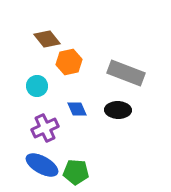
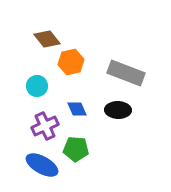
orange hexagon: moved 2 px right
purple cross: moved 2 px up
green pentagon: moved 23 px up
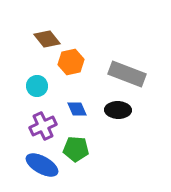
gray rectangle: moved 1 px right, 1 px down
purple cross: moved 2 px left
